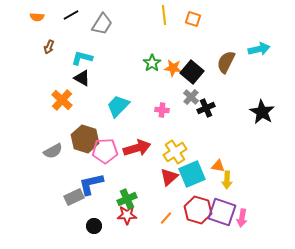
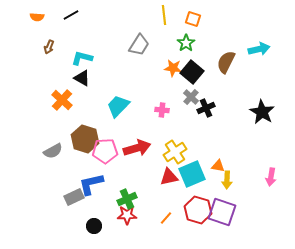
gray trapezoid: moved 37 px right, 21 px down
green star: moved 34 px right, 20 px up
red triangle: rotated 30 degrees clockwise
pink arrow: moved 29 px right, 41 px up
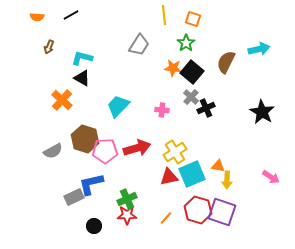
pink arrow: rotated 66 degrees counterclockwise
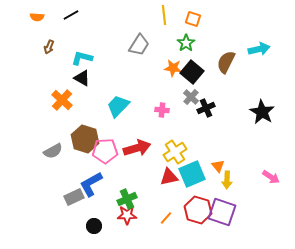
orange triangle: rotated 40 degrees clockwise
blue L-shape: rotated 16 degrees counterclockwise
